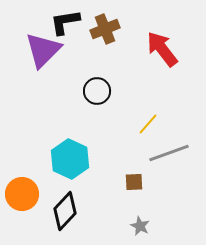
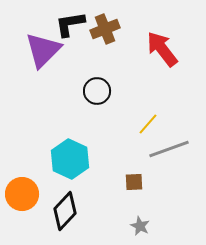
black L-shape: moved 5 px right, 2 px down
gray line: moved 4 px up
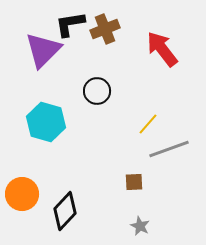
cyan hexagon: moved 24 px left, 37 px up; rotated 9 degrees counterclockwise
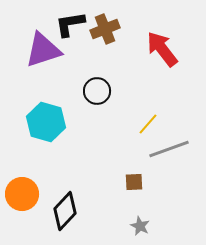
purple triangle: rotated 27 degrees clockwise
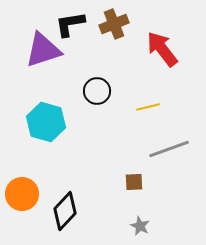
brown cross: moved 9 px right, 5 px up
yellow line: moved 17 px up; rotated 35 degrees clockwise
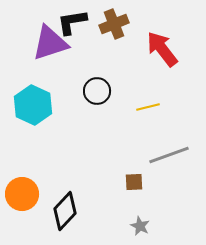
black L-shape: moved 2 px right, 2 px up
purple triangle: moved 7 px right, 7 px up
cyan hexagon: moved 13 px left, 17 px up; rotated 9 degrees clockwise
gray line: moved 6 px down
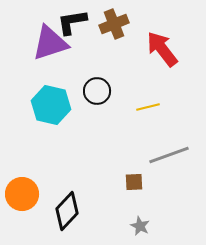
cyan hexagon: moved 18 px right; rotated 12 degrees counterclockwise
black diamond: moved 2 px right
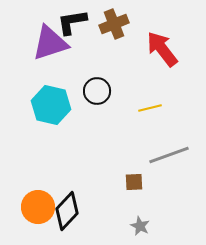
yellow line: moved 2 px right, 1 px down
orange circle: moved 16 px right, 13 px down
